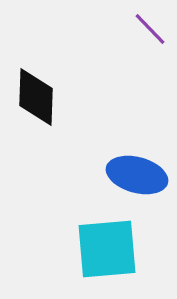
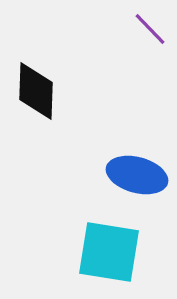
black diamond: moved 6 px up
cyan square: moved 2 px right, 3 px down; rotated 14 degrees clockwise
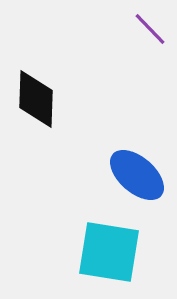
black diamond: moved 8 px down
blue ellipse: rotated 26 degrees clockwise
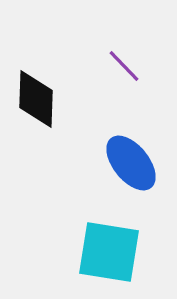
purple line: moved 26 px left, 37 px down
blue ellipse: moved 6 px left, 12 px up; rotated 10 degrees clockwise
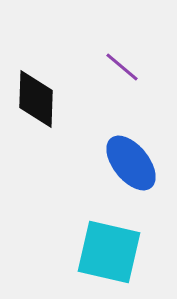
purple line: moved 2 px left, 1 px down; rotated 6 degrees counterclockwise
cyan square: rotated 4 degrees clockwise
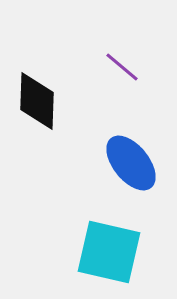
black diamond: moved 1 px right, 2 px down
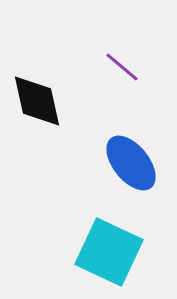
black diamond: rotated 14 degrees counterclockwise
cyan square: rotated 12 degrees clockwise
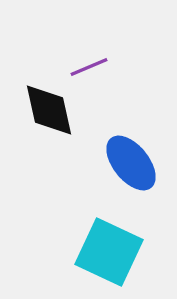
purple line: moved 33 px left; rotated 63 degrees counterclockwise
black diamond: moved 12 px right, 9 px down
